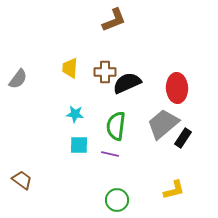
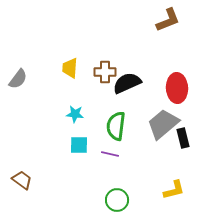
brown L-shape: moved 54 px right
black rectangle: rotated 48 degrees counterclockwise
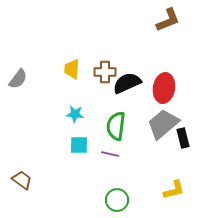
yellow trapezoid: moved 2 px right, 1 px down
red ellipse: moved 13 px left; rotated 12 degrees clockwise
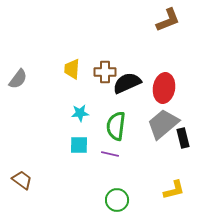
cyan star: moved 5 px right, 1 px up; rotated 12 degrees counterclockwise
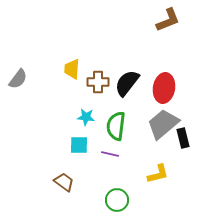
brown cross: moved 7 px left, 10 px down
black semicircle: rotated 28 degrees counterclockwise
cyan star: moved 6 px right, 4 px down; rotated 12 degrees clockwise
brown trapezoid: moved 42 px right, 2 px down
yellow L-shape: moved 16 px left, 16 px up
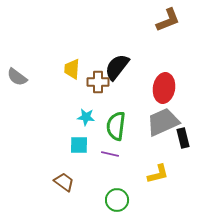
gray semicircle: moved 1 px left, 2 px up; rotated 90 degrees clockwise
black semicircle: moved 10 px left, 16 px up
gray trapezoid: moved 2 px up; rotated 16 degrees clockwise
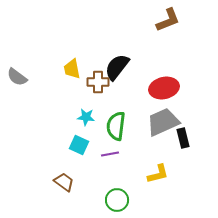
yellow trapezoid: rotated 15 degrees counterclockwise
red ellipse: rotated 68 degrees clockwise
cyan square: rotated 24 degrees clockwise
purple line: rotated 24 degrees counterclockwise
